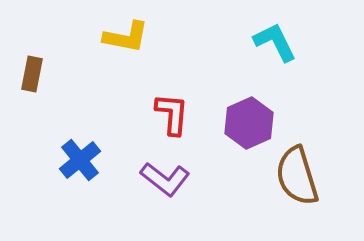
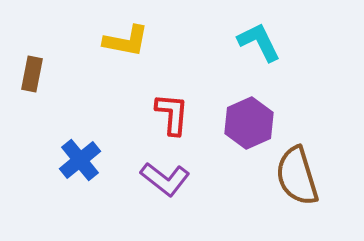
yellow L-shape: moved 4 px down
cyan L-shape: moved 16 px left
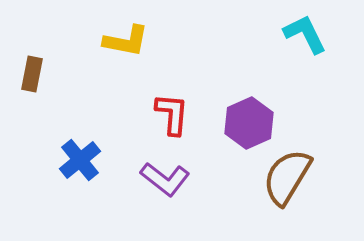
cyan L-shape: moved 46 px right, 8 px up
brown semicircle: moved 10 px left, 1 px down; rotated 48 degrees clockwise
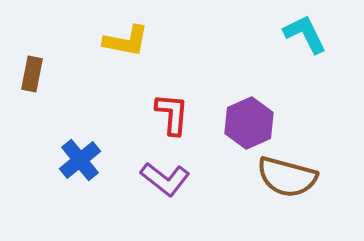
brown semicircle: rotated 106 degrees counterclockwise
